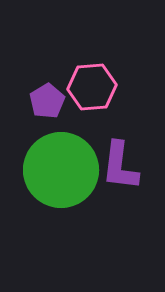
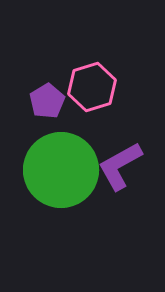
pink hexagon: rotated 12 degrees counterclockwise
purple L-shape: rotated 54 degrees clockwise
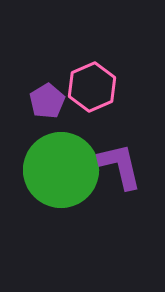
pink hexagon: rotated 6 degrees counterclockwise
purple L-shape: rotated 106 degrees clockwise
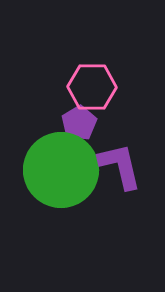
pink hexagon: rotated 24 degrees clockwise
purple pentagon: moved 32 px right, 22 px down
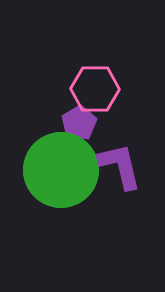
pink hexagon: moved 3 px right, 2 px down
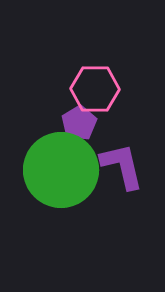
purple L-shape: moved 2 px right
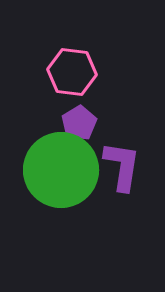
pink hexagon: moved 23 px left, 17 px up; rotated 6 degrees clockwise
purple L-shape: rotated 22 degrees clockwise
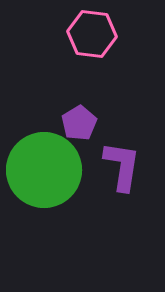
pink hexagon: moved 20 px right, 38 px up
green circle: moved 17 px left
